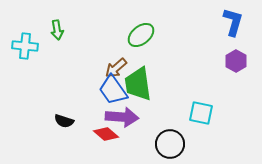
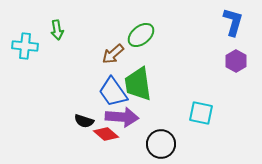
brown arrow: moved 3 px left, 14 px up
blue trapezoid: moved 2 px down
black semicircle: moved 20 px right
black circle: moved 9 px left
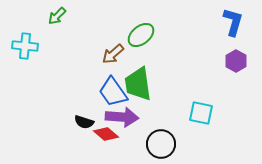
green arrow: moved 14 px up; rotated 54 degrees clockwise
black semicircle: moved 1 px down
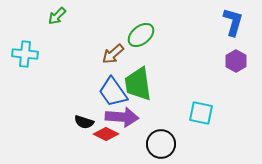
cyan cross: moved 8 px down
red diamond: rotated 15 degrees counterclockwise
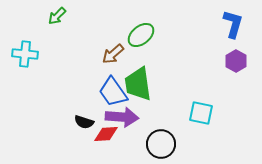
blue L-shape: moved 2 px down
red diamond: rotated 30 degrees counterclockwise
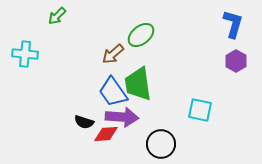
cyan square: moved 1 px left, 3 px up
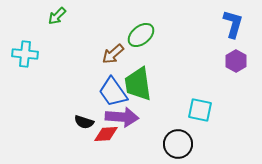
black circle: moved 17 px right
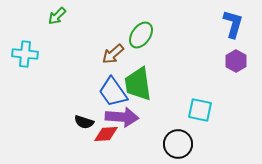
green ellipse: rotated 16 degrees counterclockwise
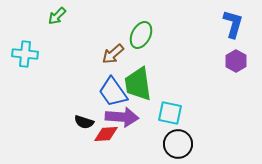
green ellipse: rotated 8 degrees counterclockwise
cyan square: moved 30 px left, 3 px down
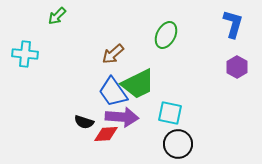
green ellipse: moved 25 px right
purple hexagon: moved 1 px right, 6 px down
green trapezoid: rotated 108 degrees counterclockwise
